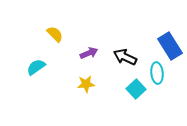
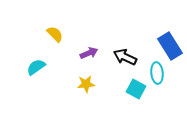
cyan square: rotated 18 degrees counterclockwise
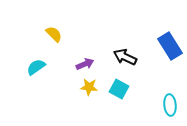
yellow semicircle: moved 1 px left
purple arrow: moved 4 px left, 11 px down
cyan ellipse: moved 13 px right, 32 px down
yellow star: moved 3 px right, 3 px down; rotated 12 degrees clockwise
cyan square: moved 17 px left
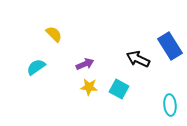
black arrow: moved 13 px right, 2 px down
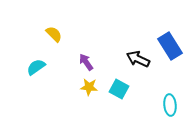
purple arrow: moved 1 px right, 2 px up; rotated 102 degrees counterclockwise
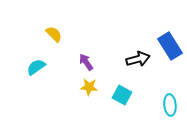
black arrow: rotated 140 degrees clockwise
cyan square: moved 3 px right, 6 px down
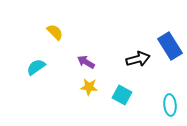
yellow semicircle: moved 1 px right, 2 px up
purple arrow: rotated 24 degrees counterclockwise
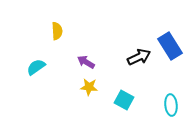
yellow semicircle: moved 2 px right, 1 px up; rotated 42 degrees clockwise
black arrow: moved 1 px right, 2 px up; rotated 10 degrees counterclockwise
cyan square: moved 2 px right, 5 px down
cyan ellipse: moved 1 px right
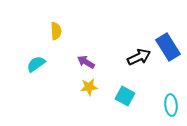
yellow semicircle: moved 1 px left
blue rectangle: moved 2 px left, 1 px down
cyan semicircle: moved 3 px up
yellow star: rotated 12 degrees counterclockwise
cyan square: moved 1 px right, 4 px up
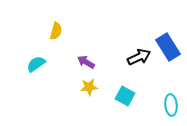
yellow semicircle: rotated 18 degrees clockwise
